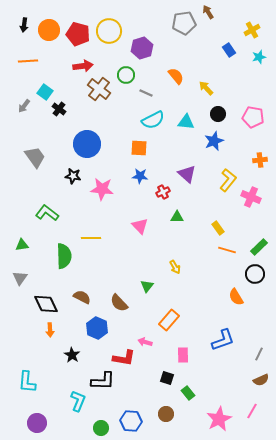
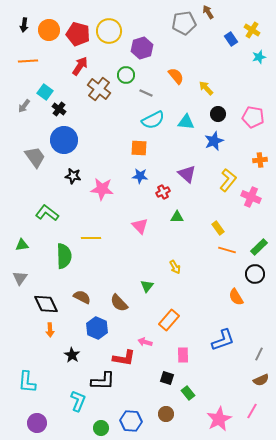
yellow cross at (252, 30): rotated 28 degrees counterclockwise
blue rectangle at (229, 50): moved 2 px right, 11 px up
red arrow at (83, 66): moved 3 px left; rotated 48 degrees counterclockwise
blue circle at (87, 144): moved 23 px left, 4 px up
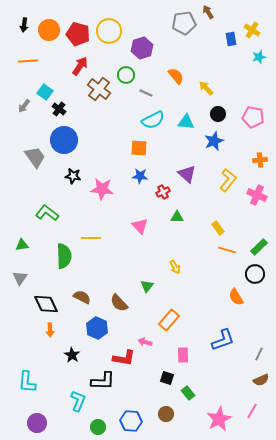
blue rectangle at (231, 39): rotated 24 degrees clockwise
pink cross at (251, 197): moved 6 px right, 2 px up
green circle at (101, 428): moved 3 px left, 1 px up
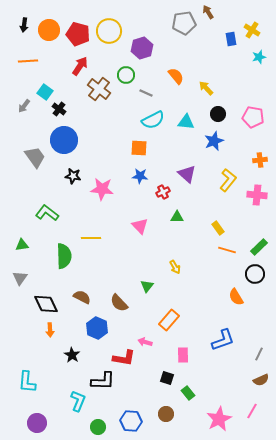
pink cross at (257, 195): rotated 18 degrees counterclockwise
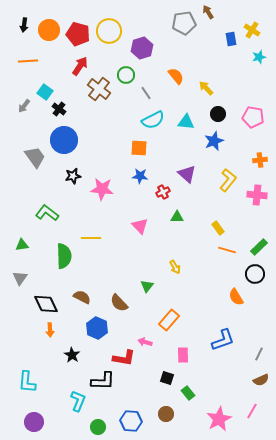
gray line at (146, 93): rotated 32 degrees clockwise
black star at (73, 176): rotated 21 degrees counterclockwise
purple circle at (37, 423): moved 3 px left, 1 px up
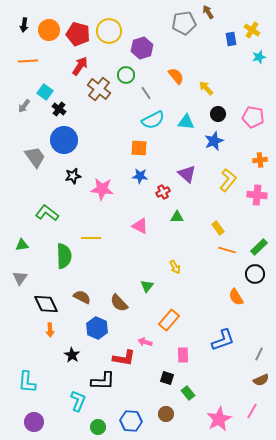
pink triangle at (140, 226): rotated 18 degrees counterclockwise
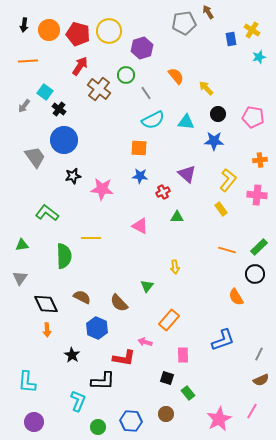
blue star at (214, 141): rotated 24 degrees clockwise
yellow rectangle at (218, 228): moved 3 px right, 19 px up
yellow arrow at (175, 267): rotated 24 degrees clockwise
orange arrow at (50, 330): moved 3 px left
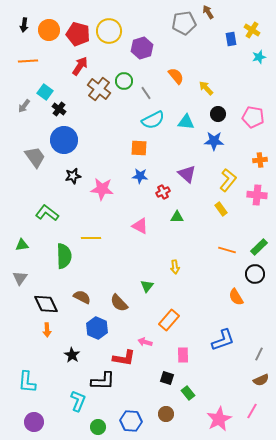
green circle at (126, 75): moved 2 px left, 6 px down
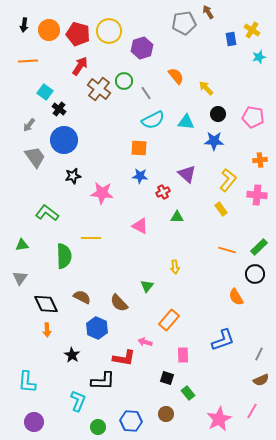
gray arrow at (24, 106): moved 5 px right, 19 px down
pink star at (102, 189): moved 4 px down
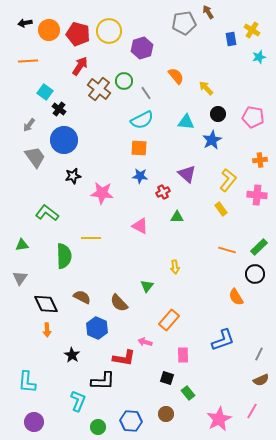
black arrow at (24, 25): moved 1 px right, 2 px up; rotated 72 degrees clockwise
cyan semicircle at (153, 120): moved 11 px left
blue star at (214, 141): moved 2 px left, 1 px up; rotated 30 degrees counterclockwise
